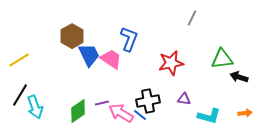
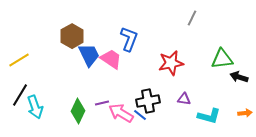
green diamond: rotated 30 degrees counterclockwise
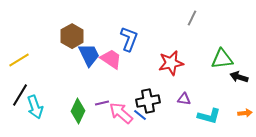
pink arrow: rotated 10 degrees clockwise
